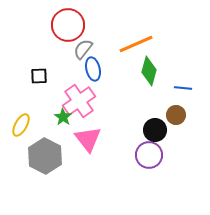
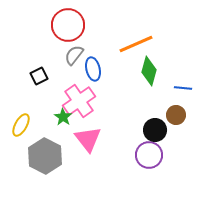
gray semicircle: moved 9 px left, 6 px down
black square: rotated 24 degrees counterclockwise
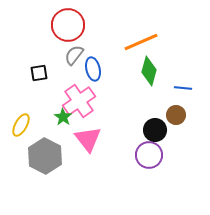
orange line: moved 5 px right, 2 px up
black square: moved 3 px up; rotated 18 degrees clockwise
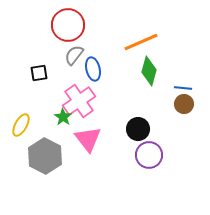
brown circle: moved 8 px right, 11 px up
black circle: moved 17 px left, 1 px up
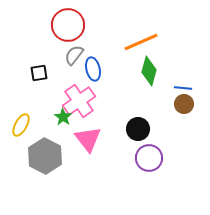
purple circle: moved 3 px down
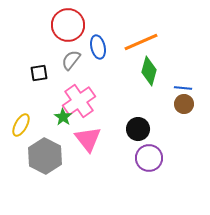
gray semicircle: moved 3 px left, 5 px down
blue ellipse: moved 5 px right, 22 px up
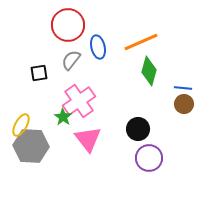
gray hexagon: moved 14 px left, 10 px up; rotated 24 degrees counterclockwise
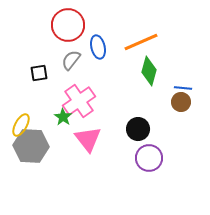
brown circle: moved 3 px left, 2 px up
